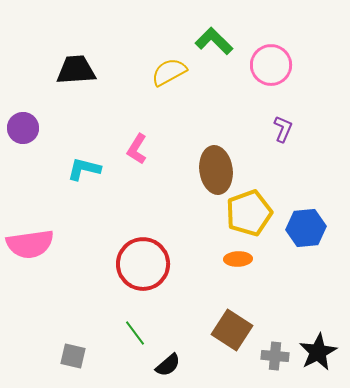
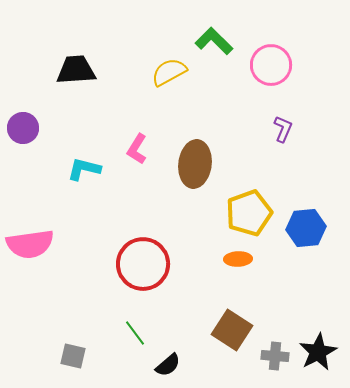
brown ellipse: moved 21 px left, 6 px up; rotated 15 degrees clockwise
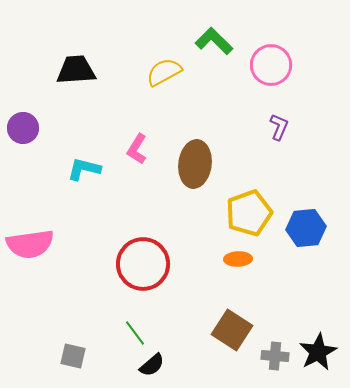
yellow semicircle: moved 5 px left
purple L-shape: moved 4 px left, 2 px up
black semicircle: moved 16 px left
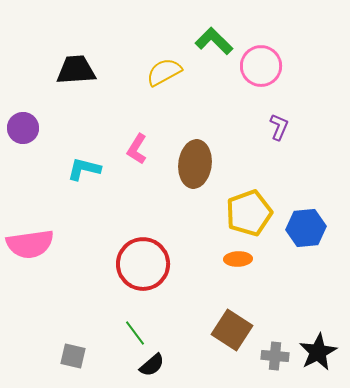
pink circle: moved 10 px left, 1 px down
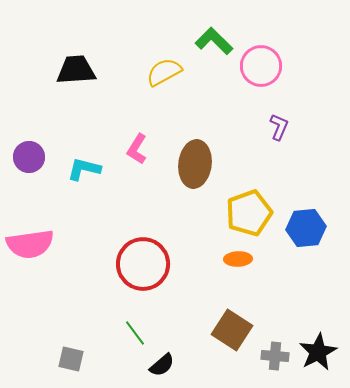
purple circle: moved 6 px right, 29 px down
gray square: moved 2 px left, 3 px down
black semicircle: moved 10 px right
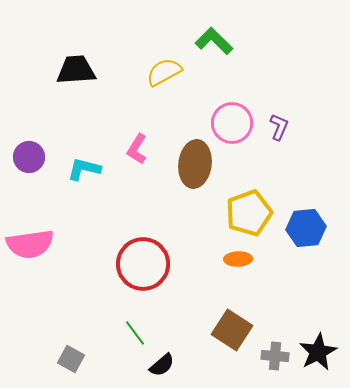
pink circle: moved 29 px left, 57 px down
gray square: rotated 16 degrees clockwise
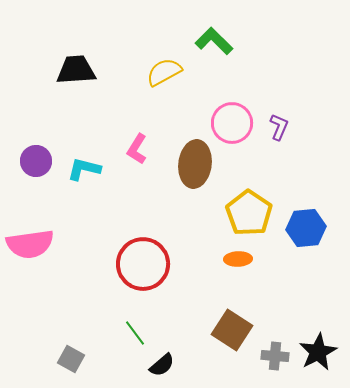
purple circle: moved 7 px right, 4 px down
yellow pentagon: rotated 18 degrees counterclockwise
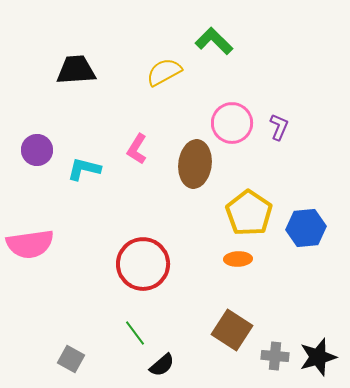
purple circle: moved 1 px right, 11 px up
black star: moved 5 px down; rotated 12 degrees clockwise
